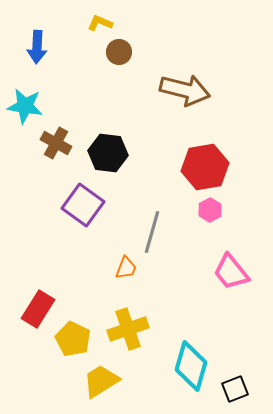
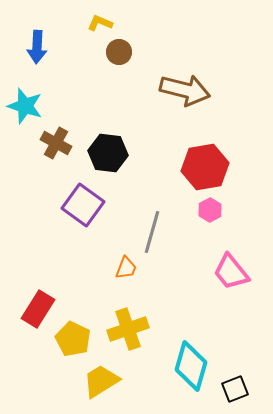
cyan star: rotated 9 degrees clockwise
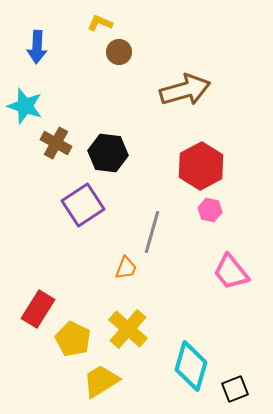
brown arrow: rotated 30 degrees counterclockwise
red hexagon: moved 4 px left, 1 px up; rotated 18 degrees counterclockwise
purple square: rotated 21 degrees clockwise
pink hexagon: rotated 20 degrees counterclockwise
yellow cross: rotated 30 degrees counterclockwise
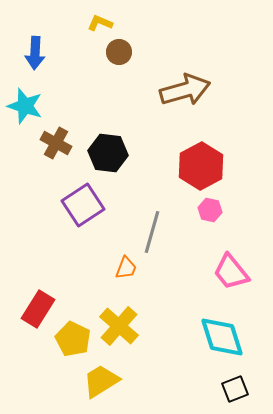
blue arrow: moved 2 px left, 6 px down
yellow cross: moved 9 px left, 3 px up
cyan diamond: moved 31 px right, 29 px up; rotated 33 degrees counterclockwise
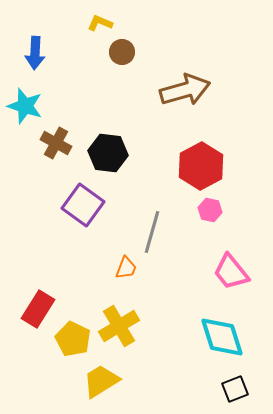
brown circle: moved 3 px right
purple square: rotated 21 degrees counterclockwise
yellow cross: rotated 18 degrees clockwise
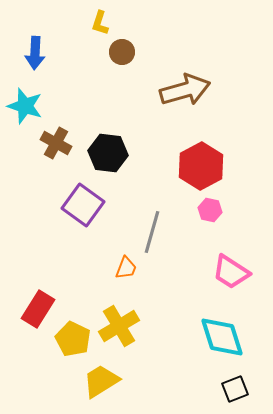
yellow L-shape: rotated 95 degrees counterclockwise
pink trapezoid: rotated 18 degrees counterclockwise
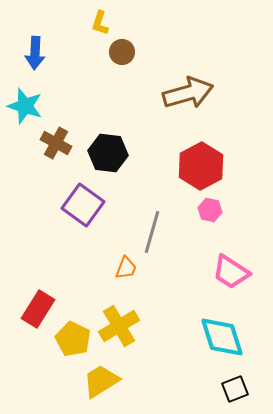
brown arrow: moved 3 px right, 3 px down
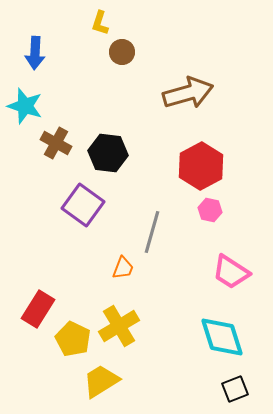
orange trapezoid: moved 3 px left
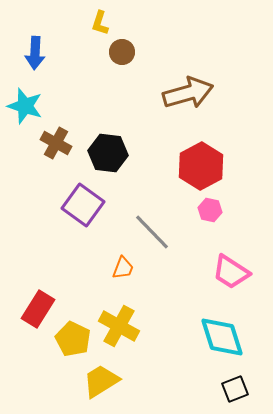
gray line: rotated 60 degrees counterclockwise
yellow cross: rotated 30 degrees counterclockwise
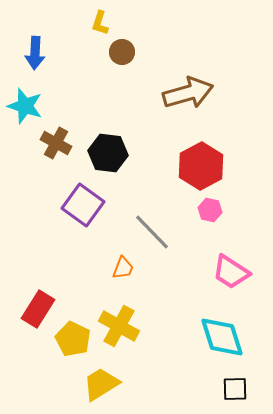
yellow trapezoid: moved 3 px down
black square: rotated 20 degrees clockwise
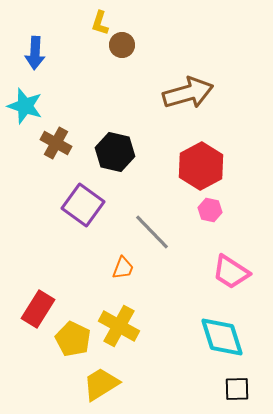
brown circle: moved 7 px up
black hexagon: moved 7 px right, 1 px up; rotated 6 degrees clockwise
black square: moved 2 px right
